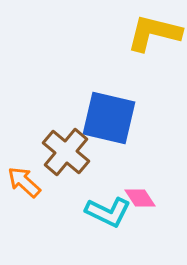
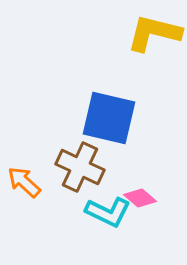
brown cross: moved 14 px right, 15 px down; rotated 15 degrees counterclockwise
pink diamond: rotated 16 degrees counterclockwise
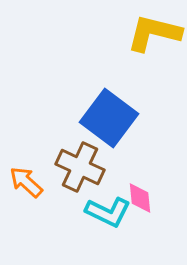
blue square: rotated 24 degrees clockwise
orange arrow: moved 2 px right
pink diamond: rotated 44 degrees clockwise
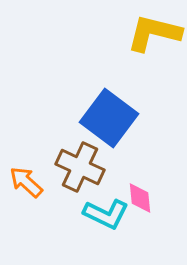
cyan L-shape: moved 2 px left, 2 px down
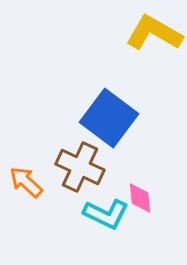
yellow L-shape: rotated 16 degrees clockwise
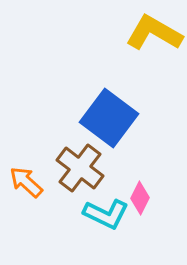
brown cross: moved 1 px down; rotated 12 degrees clockwise
pink diamond: rotated 32 degrees clockwise
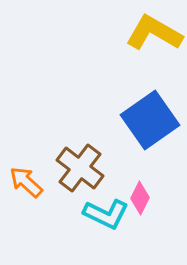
blue square: moved 41 px right, 2 px down; rotated 18 degrees clockwise
